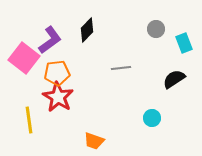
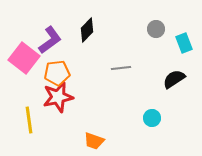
red star: rotated 28 degrees clockwise
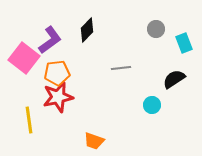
cyan circle: moved 13 px up
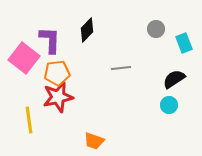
purple L-shape: rotated 52 degrees counterclockwise
cyan circle: moved 17 px right
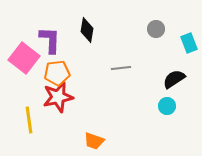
black diamond: rotated 35 degrees counterclockwise
cyan rectangle: moved 5 px right
cyan circle: moved 2 px left, 1 px down
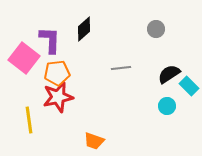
black diamond: moved 3 px left, 1 px up; rotated 40 degrees clockwise
cyan rectangle: moved 43 px down; rotated 24 degrees counterclockwise
black semicircle: moved 5 px left, 5 px up
